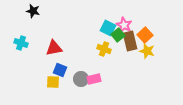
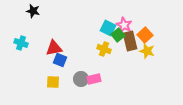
blue square: moved 10 px up
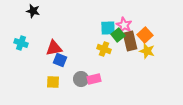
cyan square: rotated 28 degrees counterclockwise
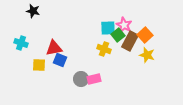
brown rectangle: rotated 42 degrees clockwise
yellow star: moved 4 px down
yellow square: moved 14 px left, 17 px up
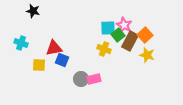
blue square: moved 2 px right
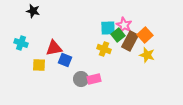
blue square: moved 3 px right
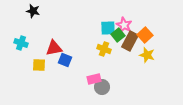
gray circle: moved 21 px right, 8 px down
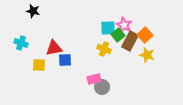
blue square: rotated 24 degrees counterclockwise
